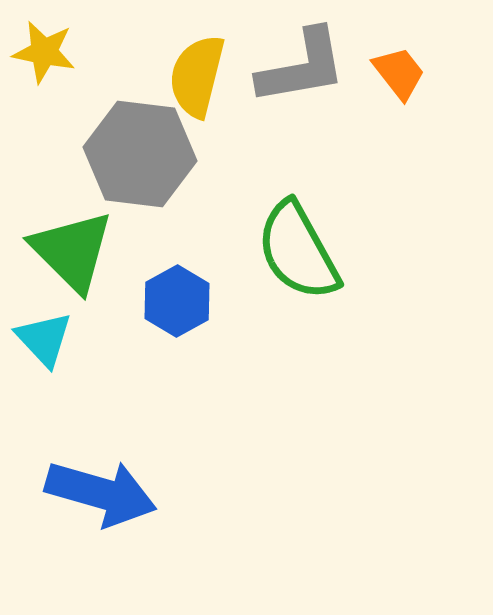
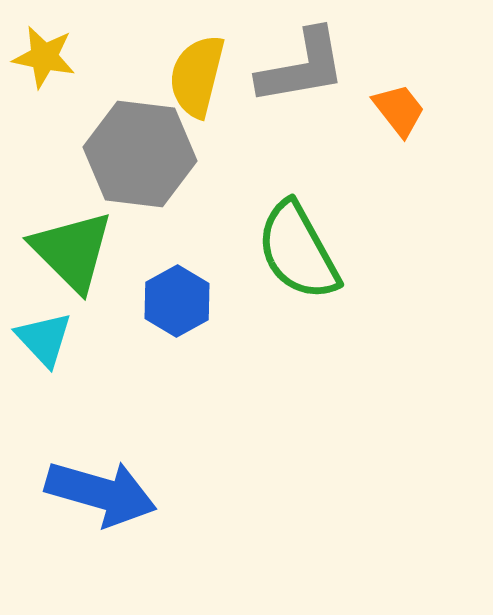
yellow star: moved 5 px down
orange trapezoid: moved 37 px down
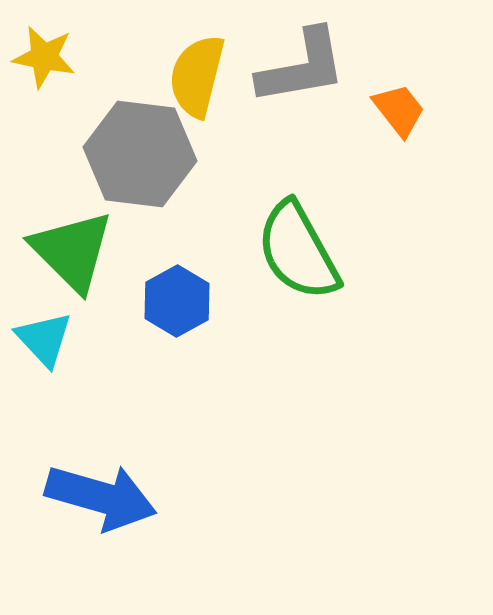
blue arrow: moved 4 px down
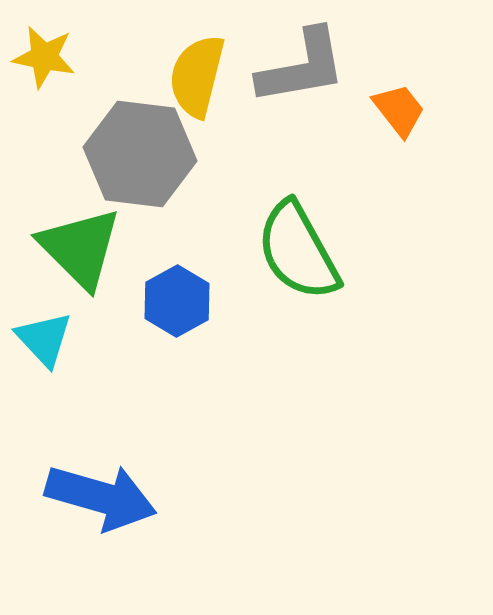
green triangle: moved 8 px right, 3 px up
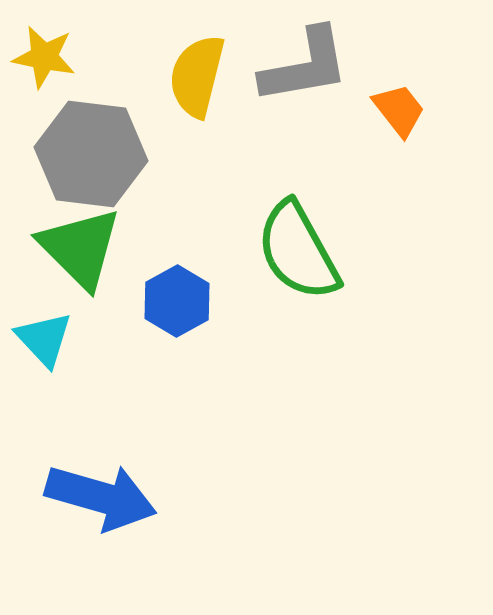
gray L-shape: moved 3 px right, 1 px up
gray hexagon: moved 49 px left
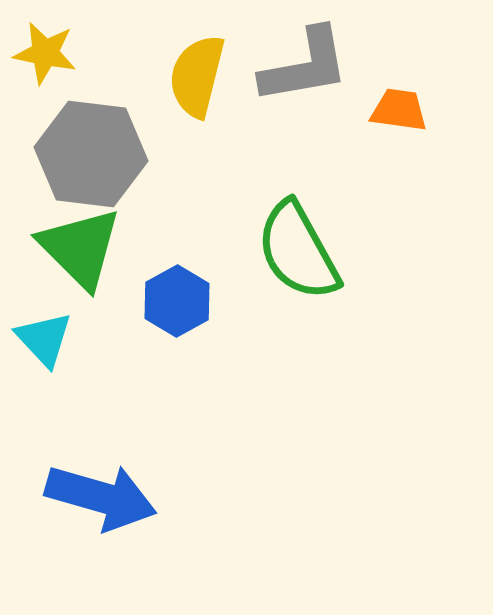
yellow star: moved 1 px right, 4 px up
orange trapezoid: rotated 44 degrees counterclockwise
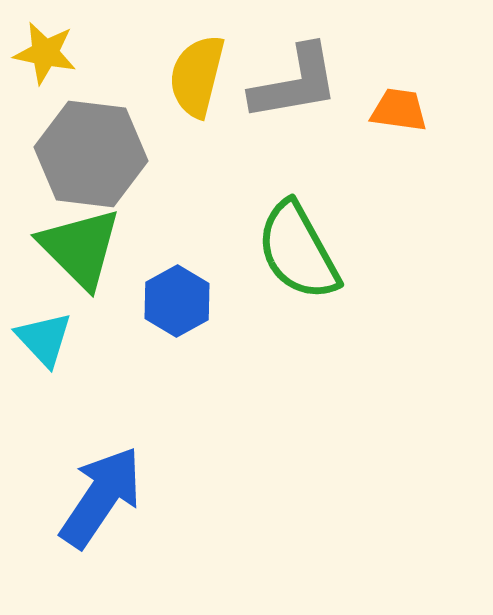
gray L-shape: moved 10 px left, 17 px down
blue arrow: rotated 72 degrees counterclockwise
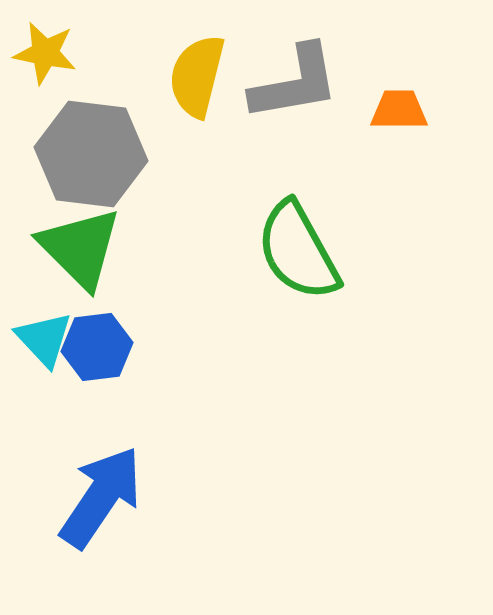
orange trapezoid: rotated 8 degrees counterclockwise
blue hexagon: moved 80 px left, 46 px down; rotated 22 degrees clockwise
